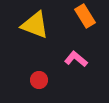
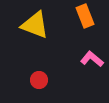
orange rectangle: rotated 10 degrees clockwise
pink L-shape: moved 16 px right
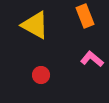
yellow triangle: rotated 8 degrees clockwise
red circle: moved 2 px right, 5 px up
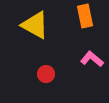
orange rectangle: rotated 10 degrees clockwise
red circle: moved 5 px right, 1 px up
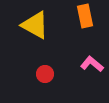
pink L-shape: moved 5 px down
red circle: moved 1 px left
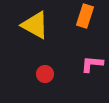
orange rectangle: rotated 30 degrees clockwise
pink L-shape: rotated 35 degrees counterclockwise
